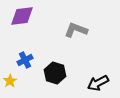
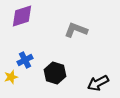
purple diamond: rotated 10 degrees counterclockwise
yellow star: moved 1 px right, 4 px up; rotated 16 degrees clockwise
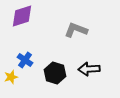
blue cross: rotated 28 degrees counterclockwise
black arrow: moved 9 px left, 14 px up; rotated 25 degrees clockwise
